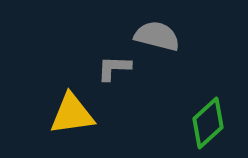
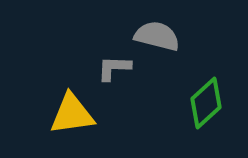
green diamond: moved 2 px left, 20 px up
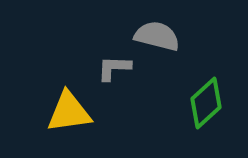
yellow triangle: moved 3 px left, 2 px up
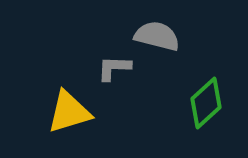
yellow triangle: rotated 9 degrees counterclockwise
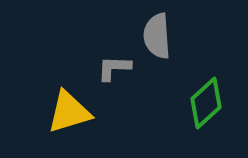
gray semicircle: rotated 108 degrees counterclockwise
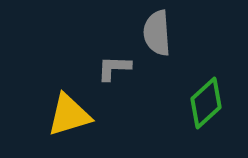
gray semicircle: moved 3 px up
yellow triangle: moved 3 px down
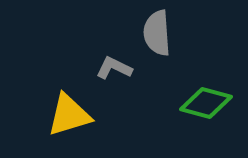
gray L-shape: rotated 24 degrees clockwise
green diamond: rotated 57 degrees clockwise
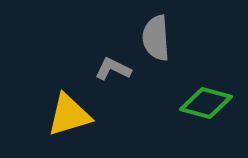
gray semicircle: moved 1 px left, 5 px down
gray L-shape: moved 1 px left, 1 px down
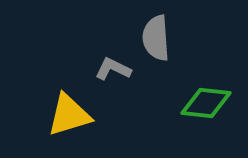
green diamond: rotated 9 degrees counterclockwise
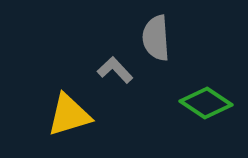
gray L-shape: moved 2 px right, 1 px down; rotated 21 degrees clockwise
green diamond: rotated 27 degrees clockwise
